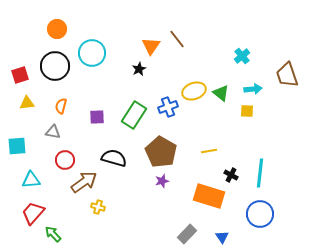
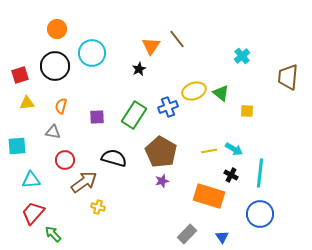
brown trapezoid: moved 1 px right, 2 px down; rotated 24 degrees clockwise
cyan arrow: moved 19 px left, 60 px down; rotated 36 degrees clockwise
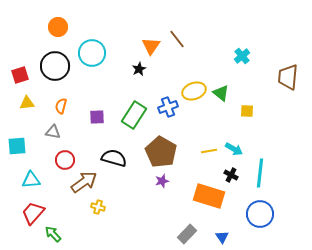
orange circle: moved 1 px right, 2 px up
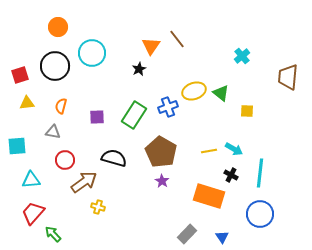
purple star: rotated 24 degrees counterclockwise
